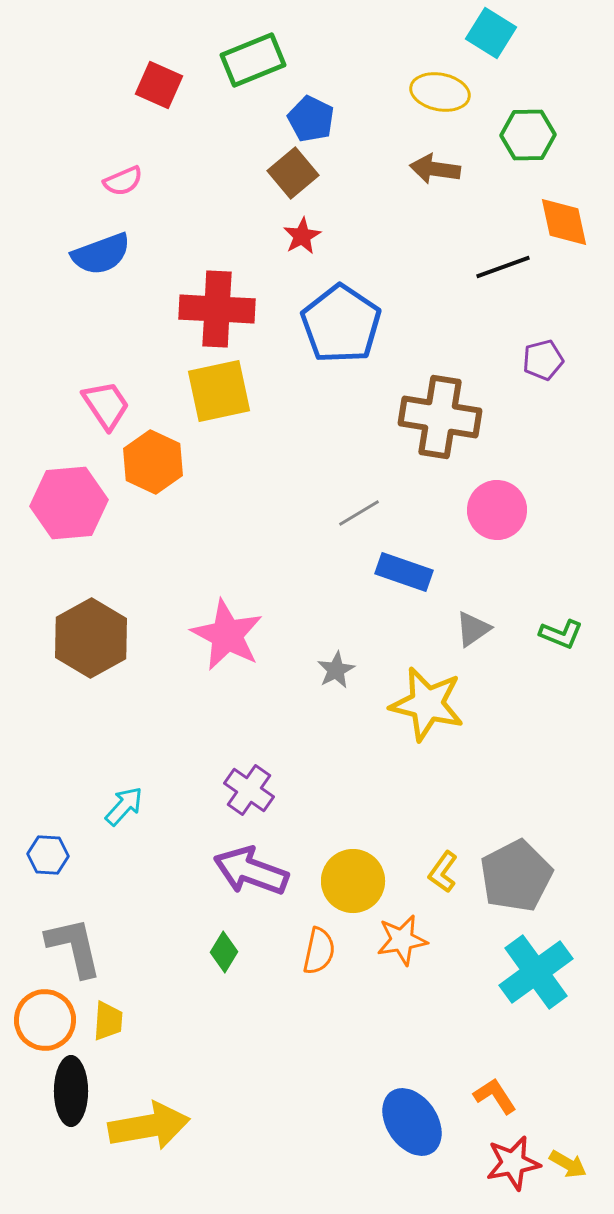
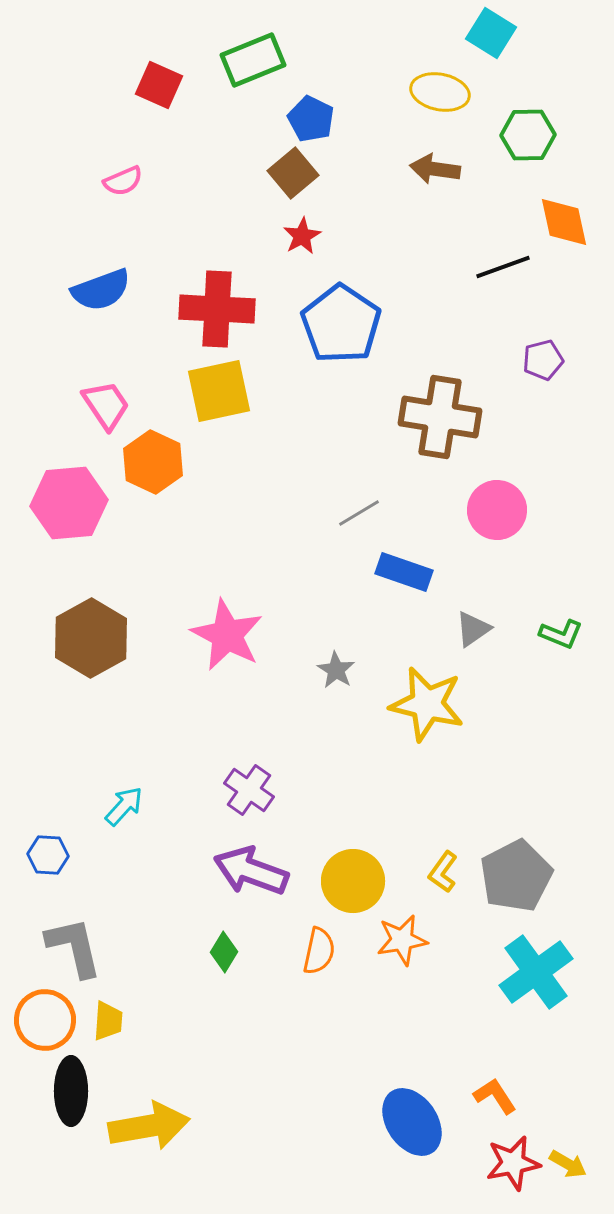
blue semicircle at (101, 254): moved 36 px down
gray star at (336, 670): rotated 12 degrees counterclockwise
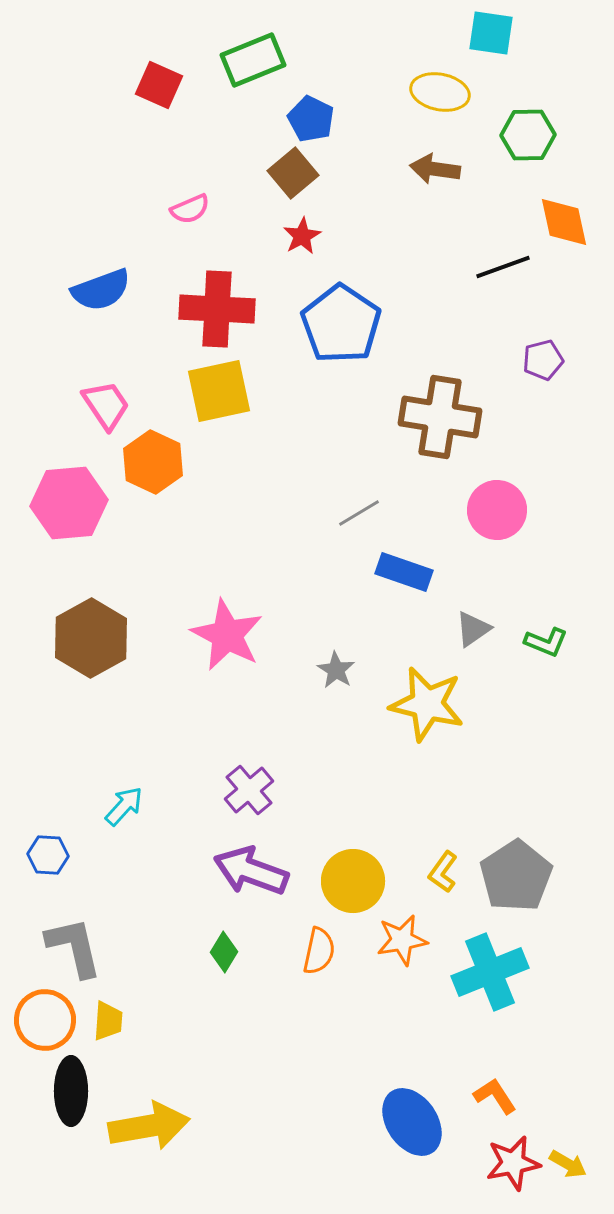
cyan square at (491, 33): rotated 24 degrees counterclockwise
pink semicircle at (123, 181): moved 67 px right, 28 px down
green L-shape at (561, 634): moved 15 px left, 8 px down
purple cross at (249, 790): rotated 15 degrees clockwise
gray pentagon at (516, 876): rotated 6 degrees counterclockwise
cyan cross at (536, 972): moved 46 px left; rotated 14 degrees clockwise
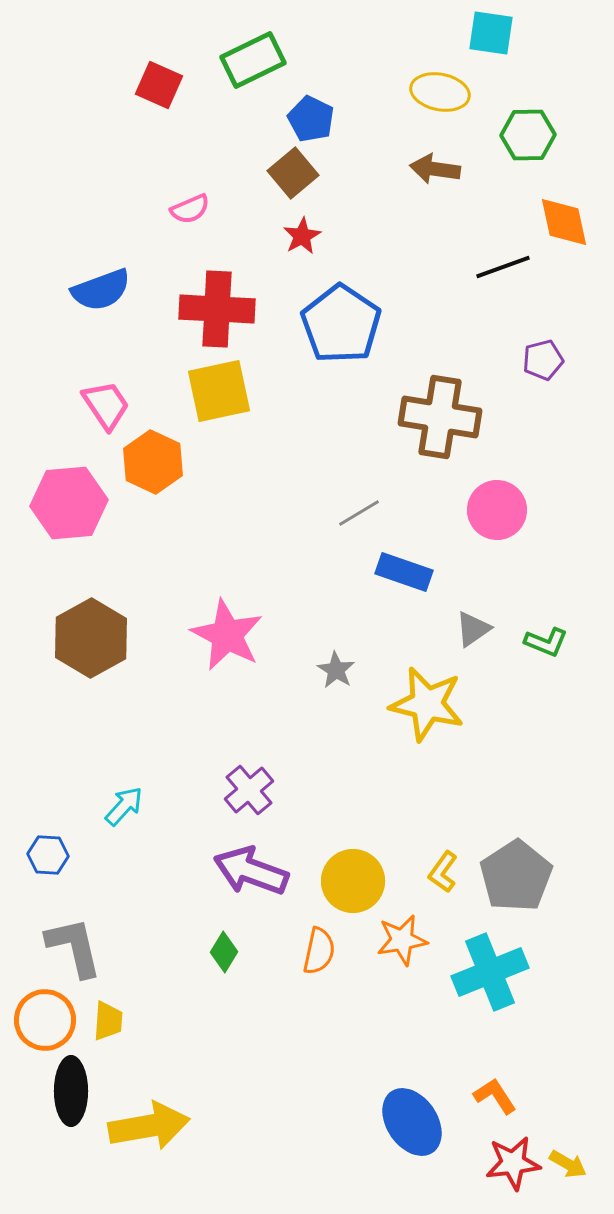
green rectangle at (253, 60): rotated 4 degrees counterclockwise
red star at (513, 1163): rotated 4 degrees clockwise
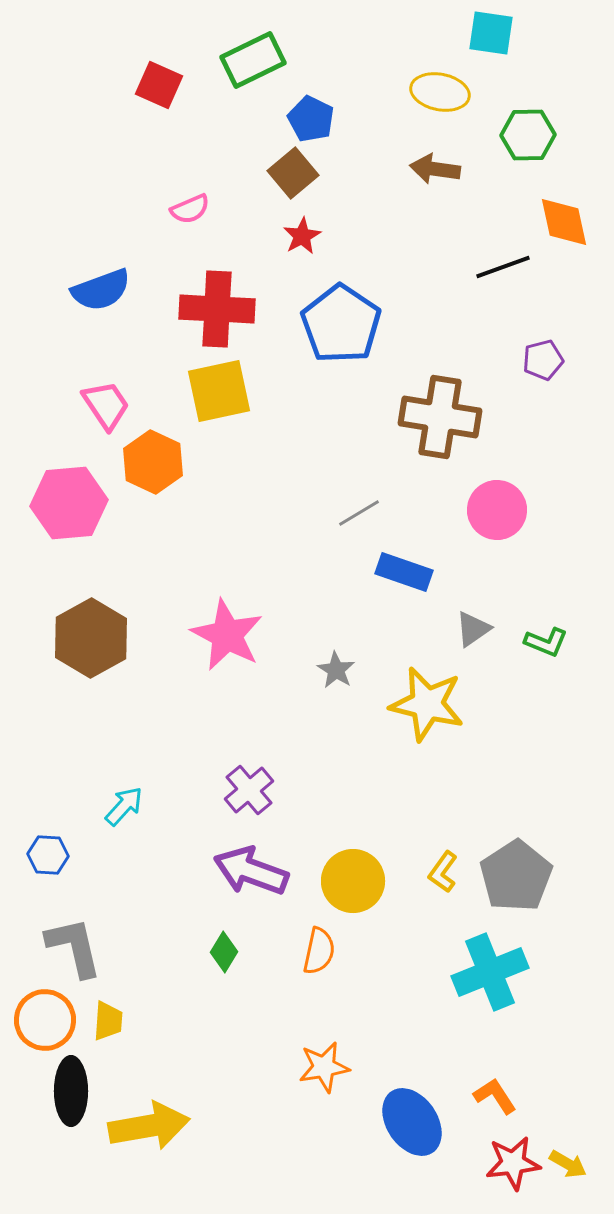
orange star at (402, 940): moved 78 px left, 127 px down
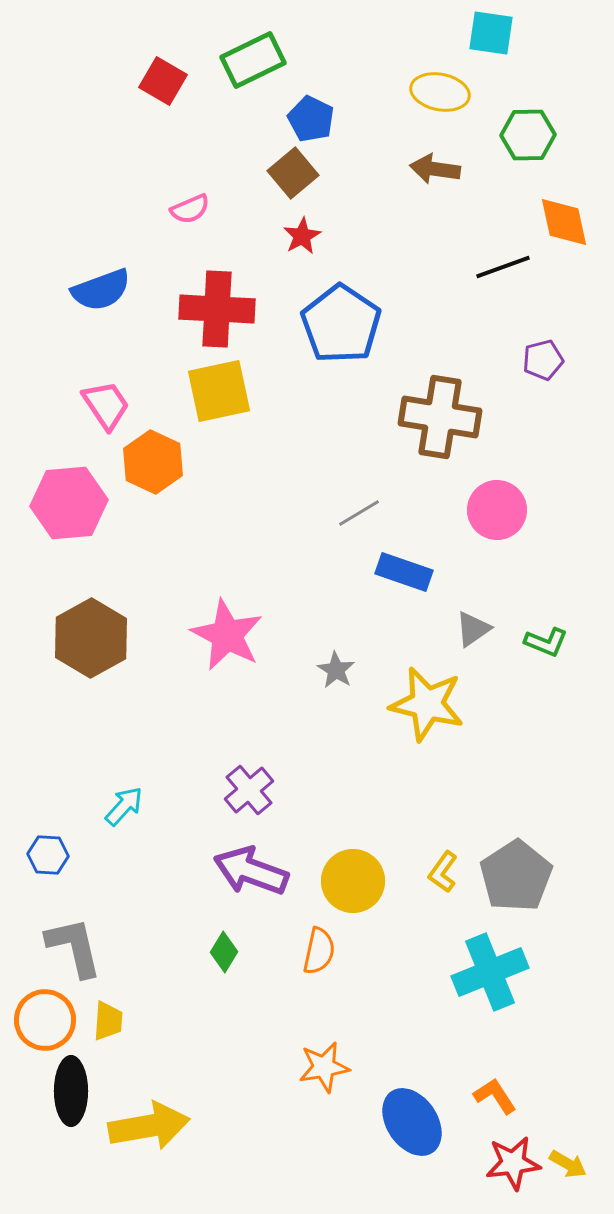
red square at (159, 85): moved 4 px right, 4 px up; rotated 6 degrees clockwise
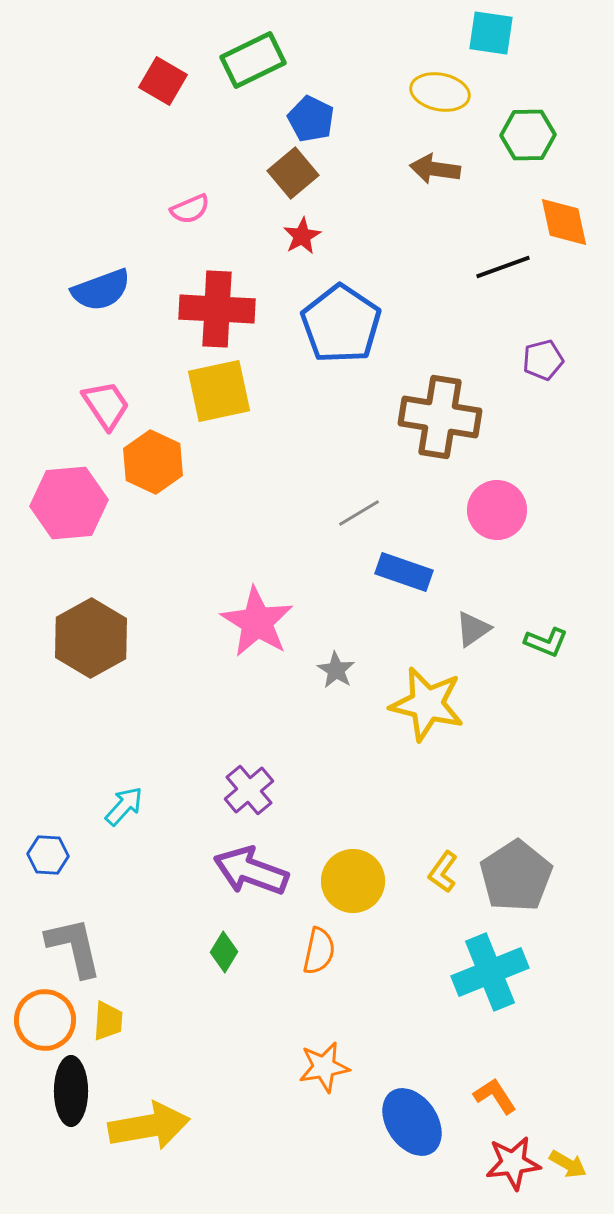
pink star at (227, 635): moved 30 px right, 13 px up; rotated 4 degrees clockwise
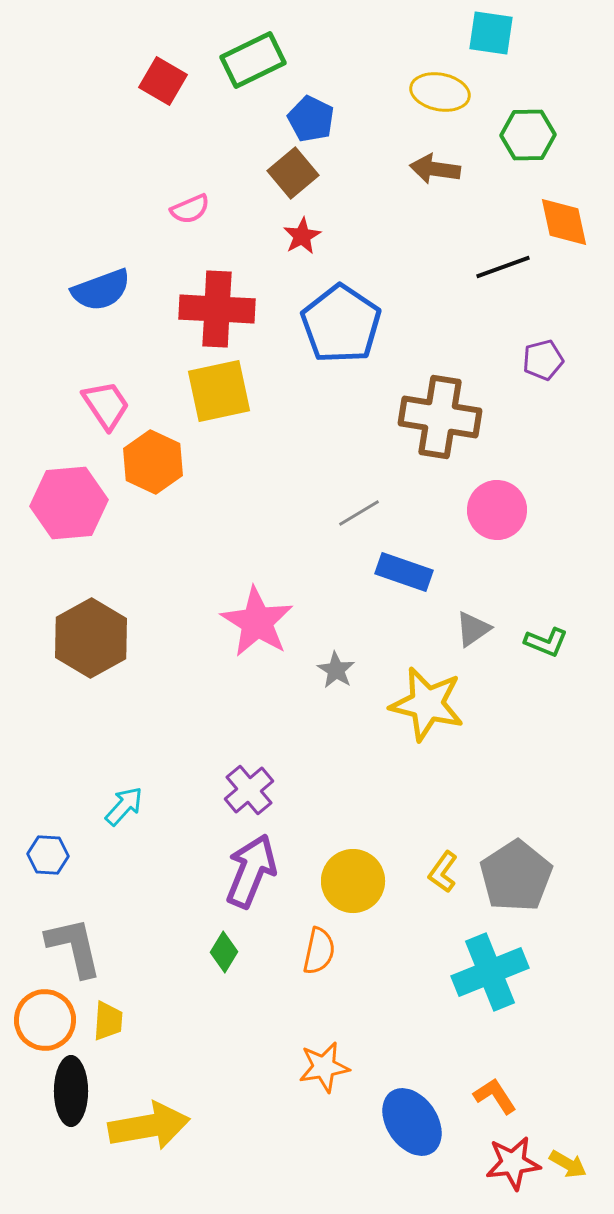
purple arrow at (251, 871): rotated 92 degrees clockwise
